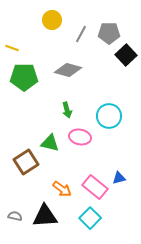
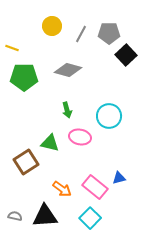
yellow circle: moved 6 px down
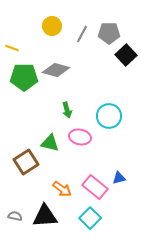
gray line: moved 1 px right
gray diamond: moved 12 px left
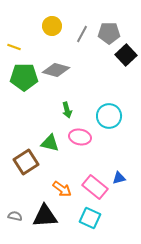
yellow line: moved 2 px right, 1 px up
cyan square: rotated 20 degrees counterclockwise
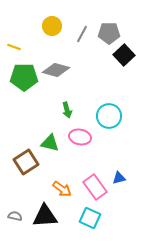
black square: moved 2 px left
pink rectangle: rotated 15 degrees clockwise
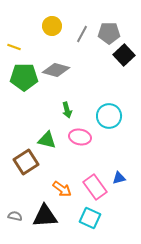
green triangle: moved 3 px left, 3 px up
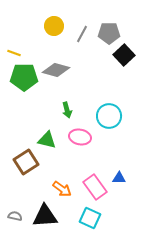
yellow circle: moved 2 px right
yellow line: moved 6 px down
blue triangle: rotated 16 degrees clockwise
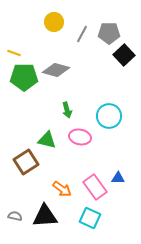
yellow circle: moved 4 px up
blue triangle: moved 1 px left
